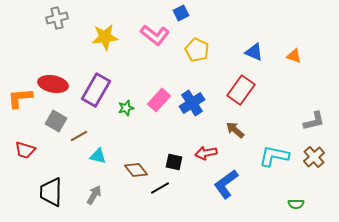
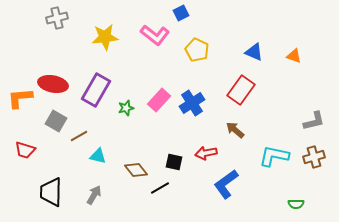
brown cross: rotated 25 degrees clockwise
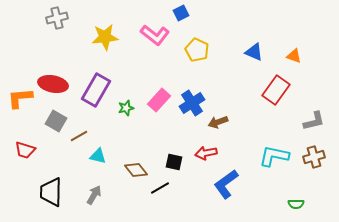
red rectangle: moved 35 px right
brown arrow: moved 17 px left, 8 px up; rotated 60 degrees counterclockwise
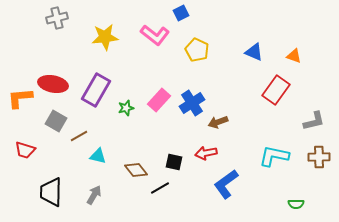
brown cross: moved 5 px right; rotated 15 degrees clockwise
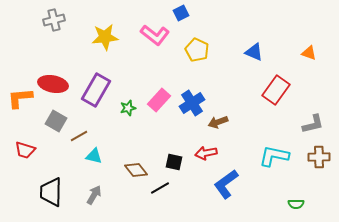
gray cross: moved 3 px left, 2 px down
orange triangle: moved 15 px right, 3 px up
green star: moved 2 px right
gray L-shape: moved 1 px left, 3 px down
cyan triangle: moved 4 px left
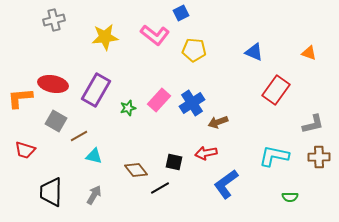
yellow pentagon: moved 3 px left; rotated 20 degrees counterclockwise
green semicircle: moved 6 px left, 7 px up
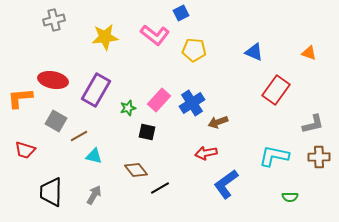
red ellipse: moved 4 px up
black square: moved 27 px left, 30 px up
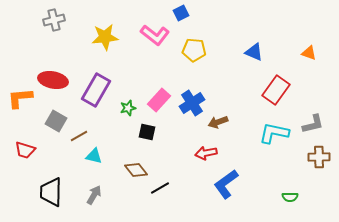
cyan L-shape: moved 23 px up
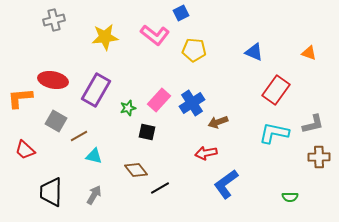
red trapezoid: rotated 25 degrees clockwise
